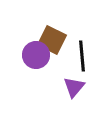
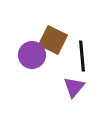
brown square: moved 1 px right
purple circle: moved 4 px left
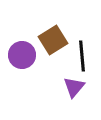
brown square: rotated 32 degrees clockwise
purple circle: moved 10 px left
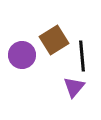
brown square: moved 1 px right
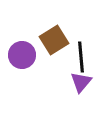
black line: moved 1 px left, 1 px down
purple triangle: moved 7 px right, 5 px up
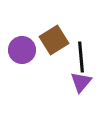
purple circle: moved 5 px up
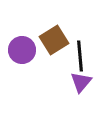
black line: moved 1 px left, 1 px up
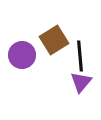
purple circle: moved 5 px down
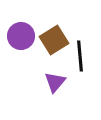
purple circle: moved 1 px left, 19 px up
purple triangle: moved 26 px left
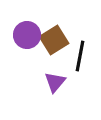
purple circle: moved 6 px right, 1 px up
black line: rotated 16 degrees clockwise
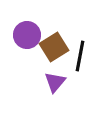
brown square: moved 7 px down
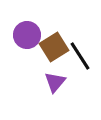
black line: rotated 44 degrees counterclockwise
